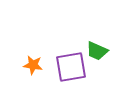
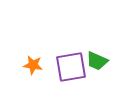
green trapezoid: moved 10 px down
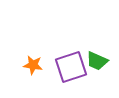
purple square: rotated 8 degrees counterclockwise
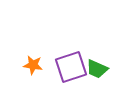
green trapezoid: moved 8 px down
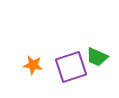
green trapezoid: moved 12 px up
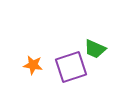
green trapezoid: moved 2 px left, 8 px up
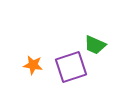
green trapezoid: moved 4 px up
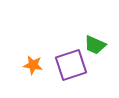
purple square: moved 2 px up
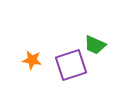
orange star: moved 1 px left, 5 px up
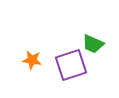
green trapezoid: moved 2 px left, 1 px up
